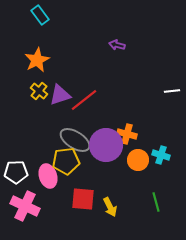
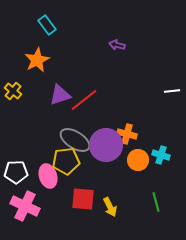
cyan rectangle: moved 7 px right, 10 px down
yellow cross: moved 26 px left
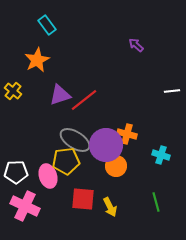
purple arrow: moved 19 px right; rotated 28 degrees clockwise
orange circle: moved 22 px left, 6 px down
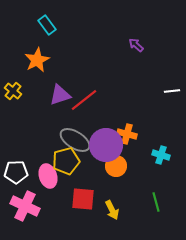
yellow pentagon: rotated 8 degrees counterclockwise
yellow arrow: moved 2 px right, 3 px down
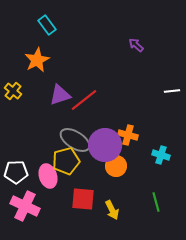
orange cross: moved 1 px right, 1 px down
purple circle: moved 1 px left
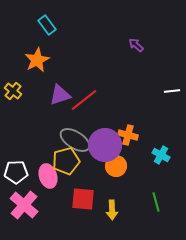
cyan cross: rotated 12 degrees clockwise
pink cross: moved 1 px left, 1 px up; rotated 16 degrees clockwise
yellow arrow: rotated 24 degrees clockwise
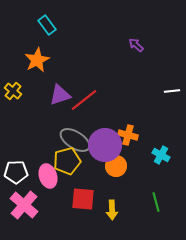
yellow pentagon: moved 1 px right
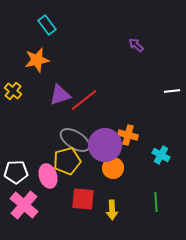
orange star: rotated 15 degrees clockwise
orange circle: moved 3 px left, 2 px down
green line: rotated 12 degrees clockwise
